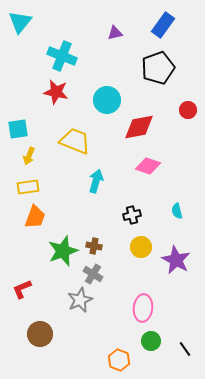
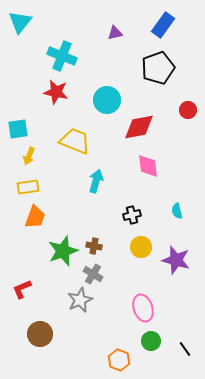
pink diamond: rotated 65 degrees clockwise
purple star: rotated 12 degrees counterclockwise
pink ellipse: rotated 24 degrees counterclockwise
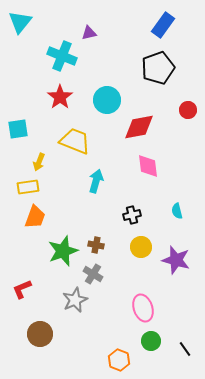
purple triangle: moved 26 px left
red star: moved 4 px right, 5 px down; rotated 25 degrees clockwise
yellow arrow: moved 10 px right, 6 px down
brown cross: moved 2 px right, 1 px up
gray star: moved 5 px left
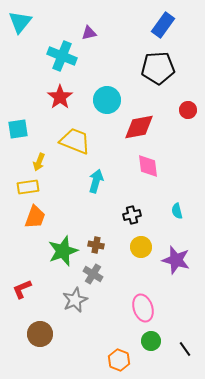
black pentagon: rotated 16 degrees clockwise
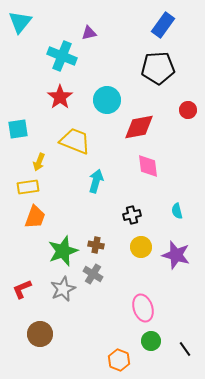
purple star: moved 5 px up
gray star: moved 12 px left, 11 px up
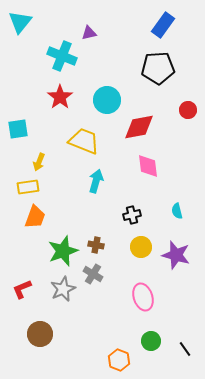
yellow trapezoid: moved 9 px right
pink ellipse: moved 11 px up
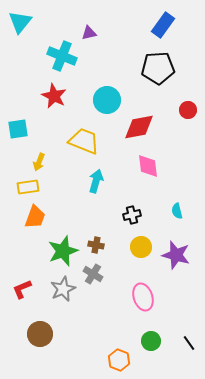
red star: moved 6 px left, 1 px up; rotated 10 degrees counterclockwise
black line: moved 4 px right, 6 px up
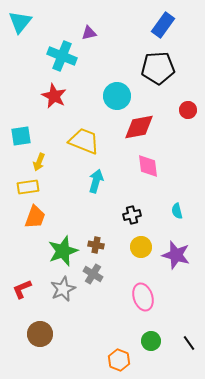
cyan circle: moved 10 px right, 4 px up
cyan square: moved 3 px right, 7 px down
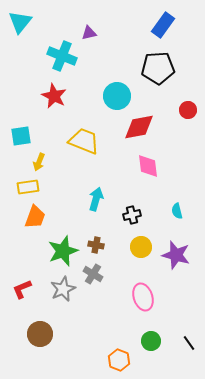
cyan arrow: moved 18 px down
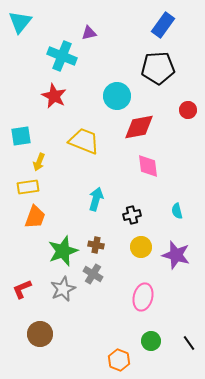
pink ellipse: rotated 32 degrees clockwise
